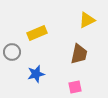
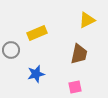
gray circle: moved 1 px left, 2 px up
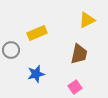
pink square: rotated 24 degrees counterclockwise
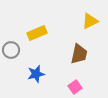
yellow triangle: moved 3 px right, 1 px down
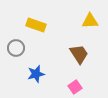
yellow triangle: rotated 24 degrees clockwise
yellow rectangle: moved 1 px left, 8 px up; rotated 42 degrees clockwise
gray circle: moved 5 px right, 2 px up
brown trapezoid: rotated 45 degrees counterclockwise
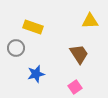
yellow rectangle: moved 3 px left, 2 px down
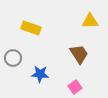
yellow rectangle: moved 2 px left, 1 px down
gray circle: moved 3 px left, 10 px down
blue star: moved 4 px right; rotated 18 degrees clockwise
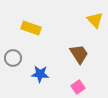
yellow triangle: moved 5 px right, 1 px up; rotated 48 degrees clockwise
pink square: moved 3 px right
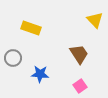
pink square: moved 2 px right, 1 px up
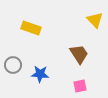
gray circle: moved 7 px down
pink square: rotated 24 degrees clockwise
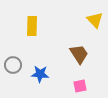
yellow rectangle: moved 1 px right, 2 px up; rotated 72 degrees clockwise
